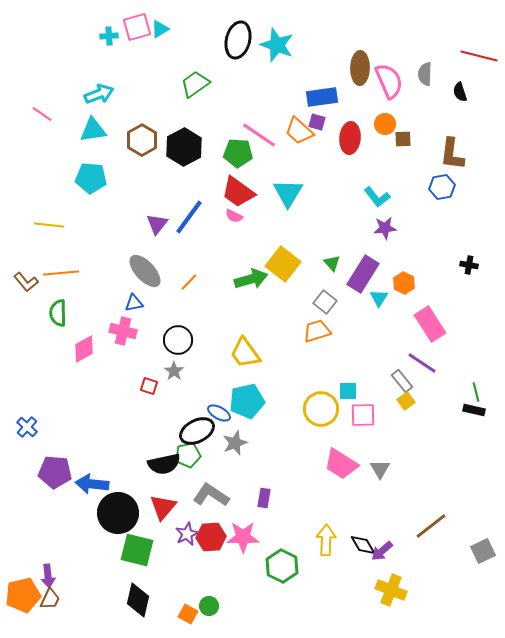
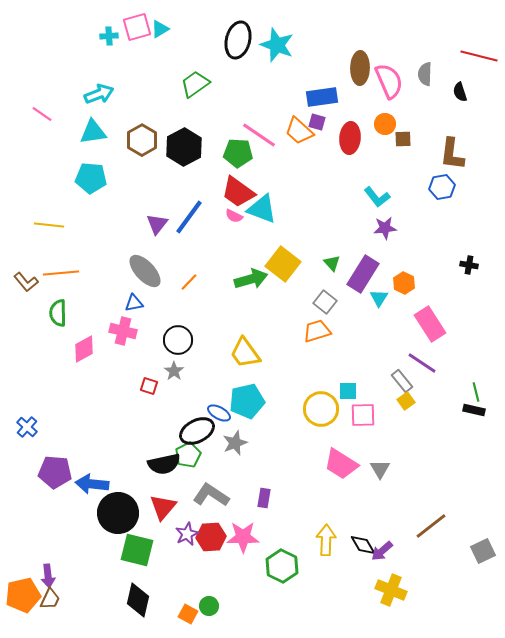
cyan triangle at (93, 130): moved 2 px down
cyan triangle at (288, 193): moved 26 px left, 16 px down; rotated 40 degrees counterclockwise
green pentagon at (188, 455): rotated 15 degrees counterclockwise
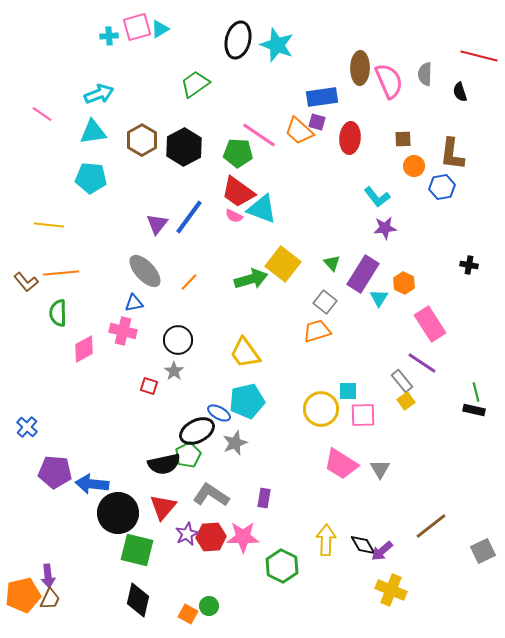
orange circle at (385, 124): moved 29 px right, 42 px down
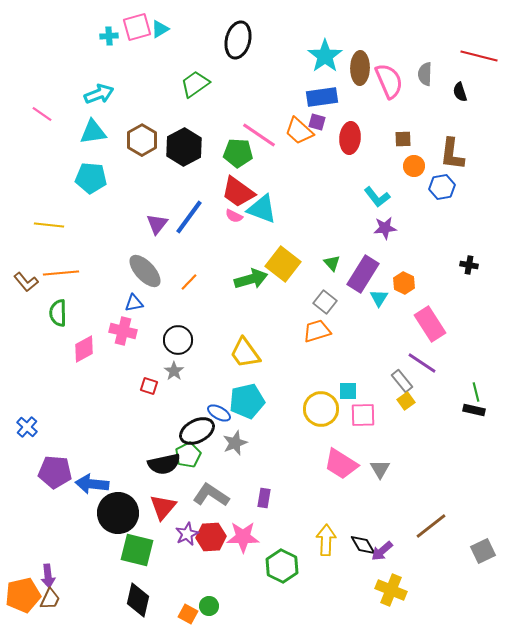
cyan star at (277, 45): moved 48 px right, 11 px down; rotated 16 degrees clockwise
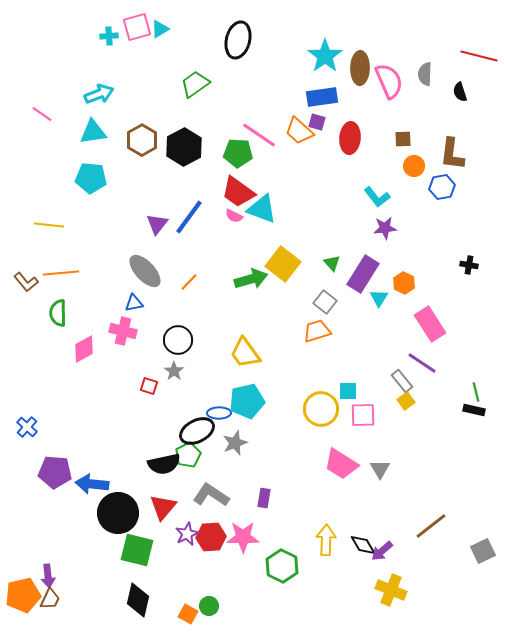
blue ellipse at (219, 413): rotated 30 degrees counterclockwise
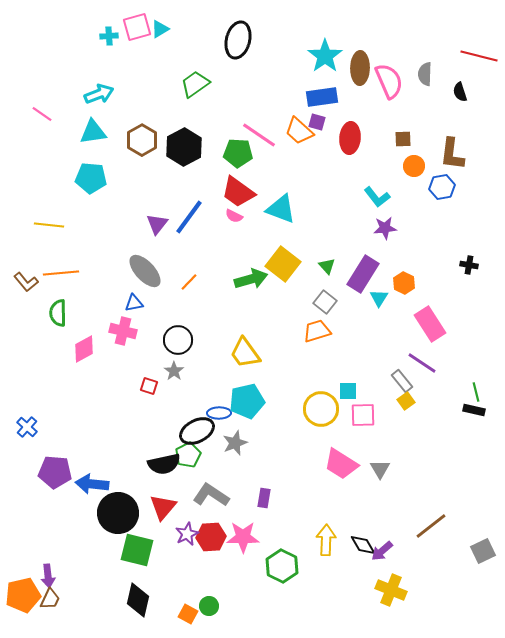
cyan triangle at (262, 209): moved 19 px right
green triangle at (332, 263): moved 5 px left, 3 px down
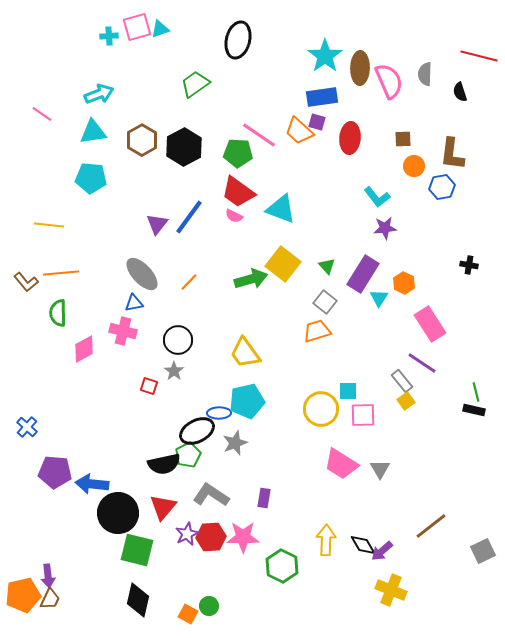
cyan triangle at (160, 29): rotated 12 degrees clockwise
gray ellipse at (145, 271): moved 3 px left, 3 px down
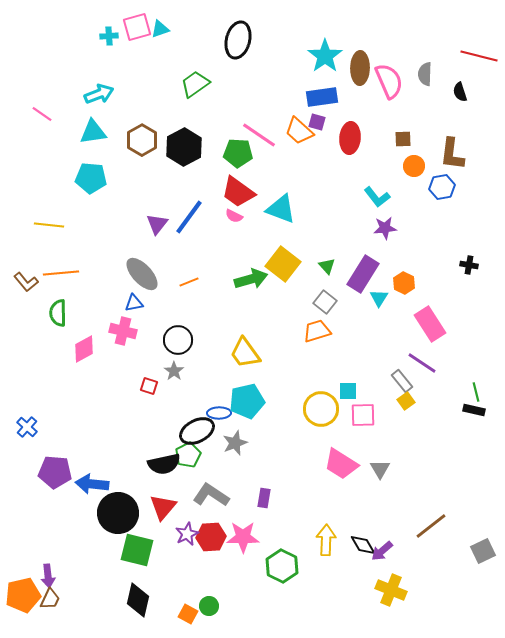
orange line at (189, 282): rotated 24 degrees clockwise
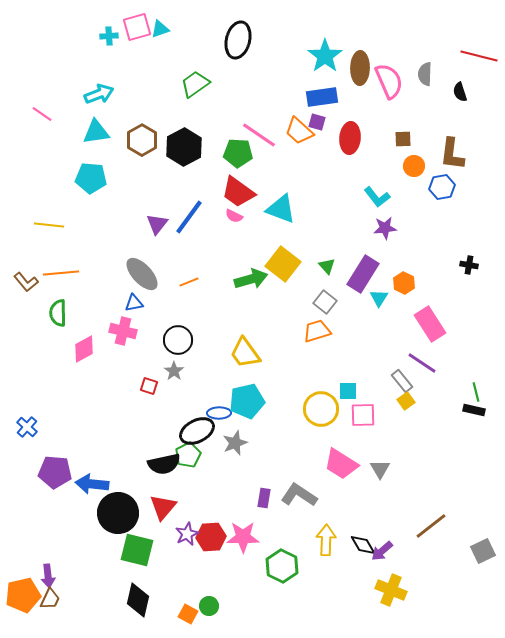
cyan triangle at (93, 132): moved 3 px right
gray L-shape at (211, 495): moved 88 px right
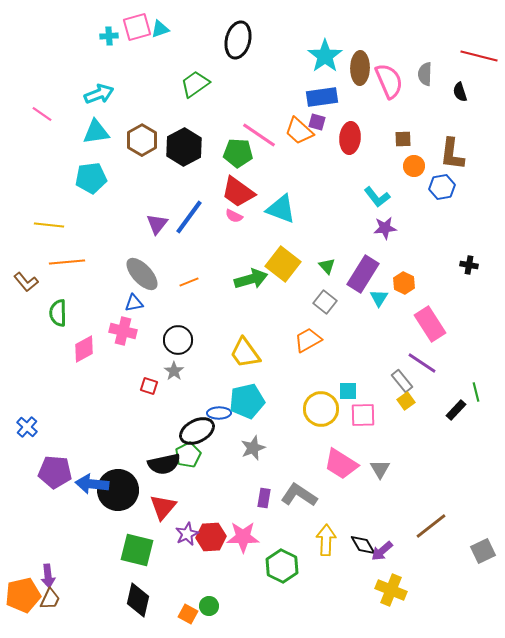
cyan pentagon at (91, 178): rotated 12 degrees counterclockwise
orange line at (61, 273): moved 6 px right, 11 px up
orange trapezoid at (317, 331): moved 9 px left, 9 px down; rotated 12 degrees counterclockwise
black rectangle at (474, 410): moved 18 px left; rotated 60 degrees counterclockwise
gray star at (235, 443): moved 18 px right, 5 px down
black circle at (118, 513): moved 23 px up
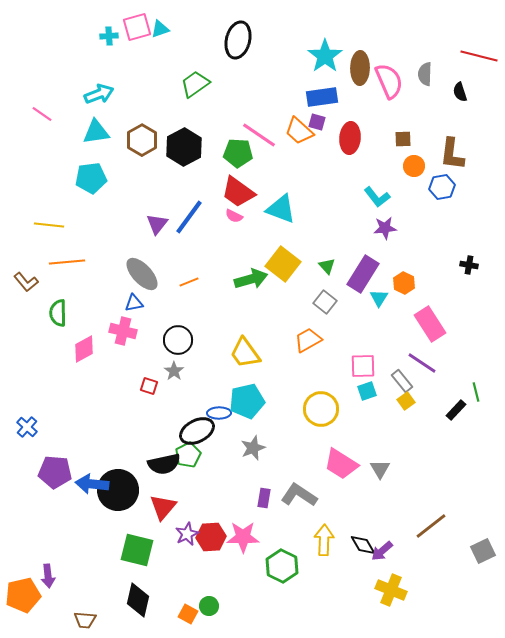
cyan square at (348, 391): moved 19 px right; rotated 18 degrees counterclockwise
pink square at (363, 415): moved 49 px up
yellow arrow at (326, 540): moved 2 px left
brown trapezoid at (50, 599): moved 35 px right, 21 px down; rotated 70 degrees clockwise
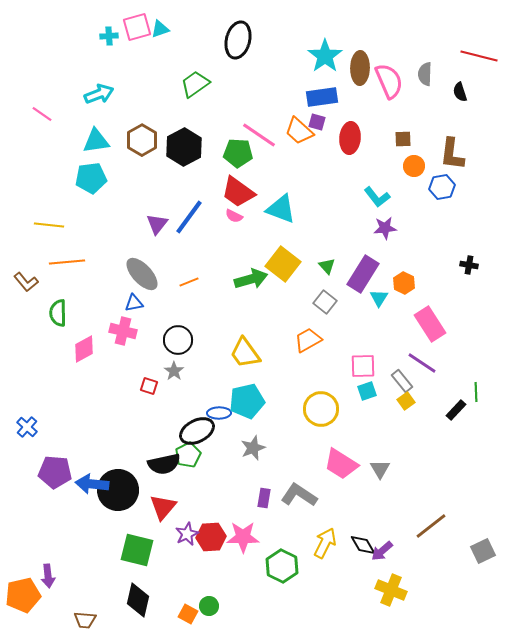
cyan triangle at (96, 132): moved 9 px down
green line at (476, 392): rotated 12 degrees clockwise
yellow arrow at (324, 540): moved 1 px right, 3 px down; rotated 24 degrees clockwise
